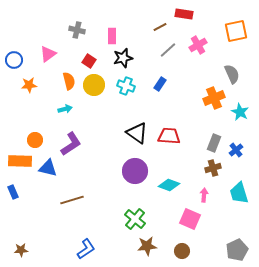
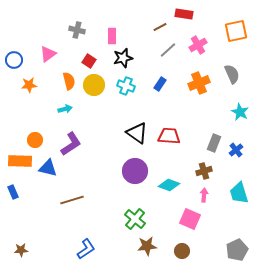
orange cross at (214, 98): moved 15 px left, 15 px up
brown cross at (213, 168): moved 9 px left, 3 px down
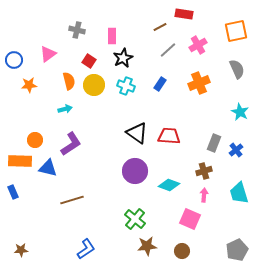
black star at (123, 58): rotated 12 degrees counterclockwise
gray semicircle at (232, 74): moved 5 px right, 5 px up
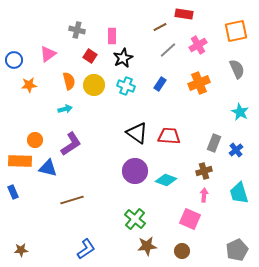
red square at (89, 61): moved 1 px right, 5 px up
cyan diamond at (169, 185): moved 3 px left, 5 px up
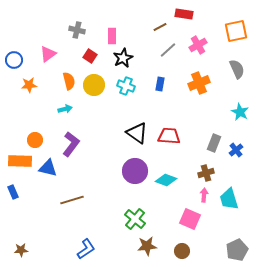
blue rectangle at (160, 84): rotated 24 degrees counterclockwise
purple L-shape at (71, 144): rotated 20 degrees counterclockwise
brown cross at (204, 171): moved 2 px right, 2 px down
cyan trapezoid at (239, 193): moved 10 px left, 6 px down
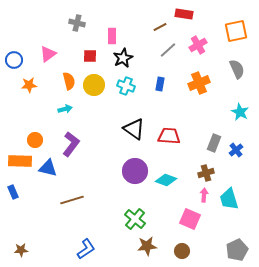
gray cross at (77, 30): moved 7 px up
red square at (90, 56): rotated 32 degrees counterclockwise
black triangle at (137, 133): moved 3 px left, 4 px up
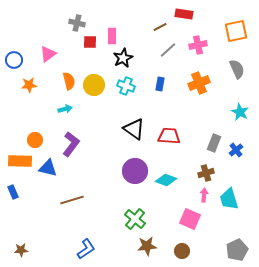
pink cross at (198, 45): rotated 18 degrees clockwise
red square at (90, 56): moved 14 px up
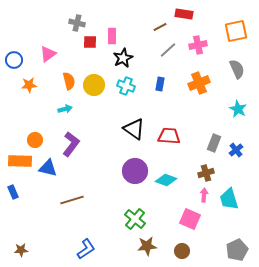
cyan star at (240, 112): moved 2 px left, 3 px up
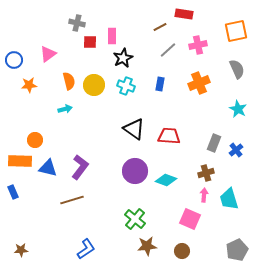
purple L-shape at (71, 144): moved 9 px right, 23 px down
